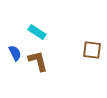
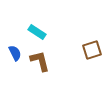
brown square: rotated 24 degrees counterclockwise
brown L-shape: moved 2 px right
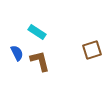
blue semicircle: moved 2 px right
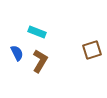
cyan rectangle: rotated 12 degrees counterclockwise
brown L-shape: rotated 45 degrees clockwise
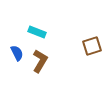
brown square: moved 4 px up
